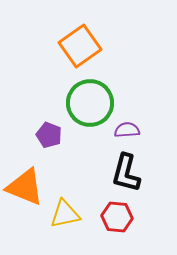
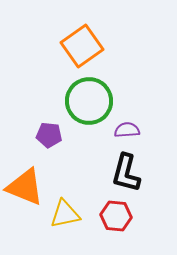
orange square: moved 2 px right
green circle: moved 1 px left, 2 px up
purple pentagon: rotated 15 degrees counterclockwise
red hexagon: moved 1 px left, 1 px up
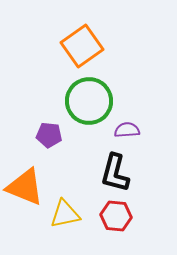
black L-shape: moved 11 px left
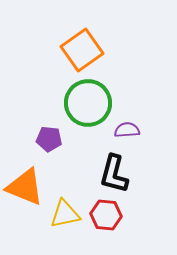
orange square: moved 4 px down
green circle: moved 1 px left, 2 px down
purple pentagon: moved 4 px down
black L-shape: moved 1 px left, 1 px down
red hexagon: moved 10 px left, 1 px up
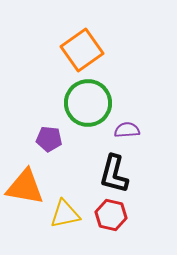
orange triangle: rotated 12 degrees counterclockwise
red hexagon: moved 5 px right; rotated 8 degrees clockwise
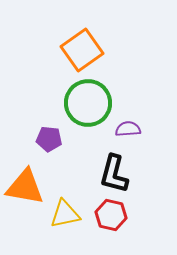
purple semicircle: moved 1 px right, 1 px up
